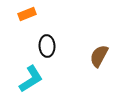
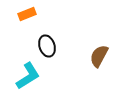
black ellipse: rotated 15 degrees counterclockwise
cyan L-shape: moved 3 px left, 3 px up
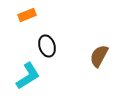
orange rectangle: moved 1 px down
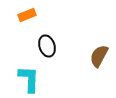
cyan L-shape: moved 1 px right, 3 px down; rotated 56 degrees counterclockwise
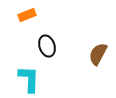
brown semicircle: moved 1 px left, 2 px up
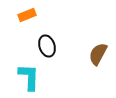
cyan L-shape: moved 2 px up
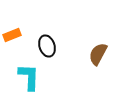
orange rectangle: moved 15 px left, 20 px down
